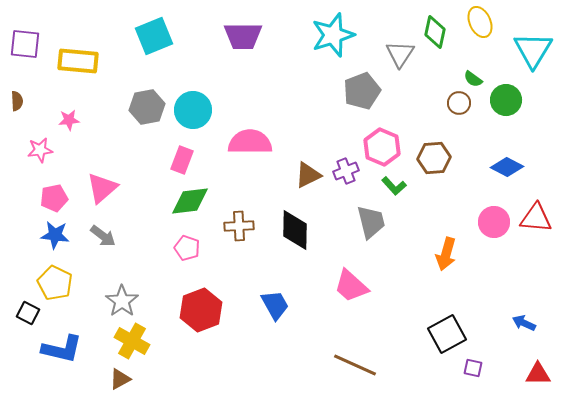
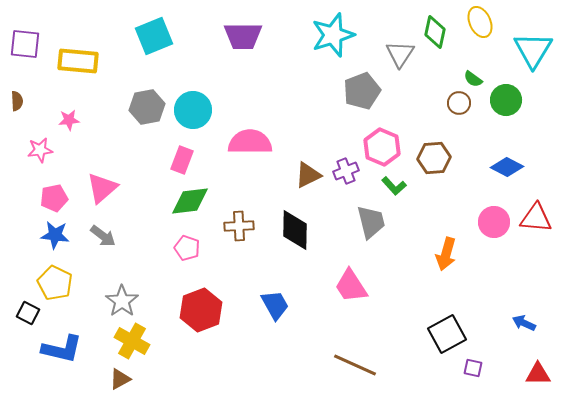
pink trapezoid at (351, 286): rotated 15 degrees clockwise
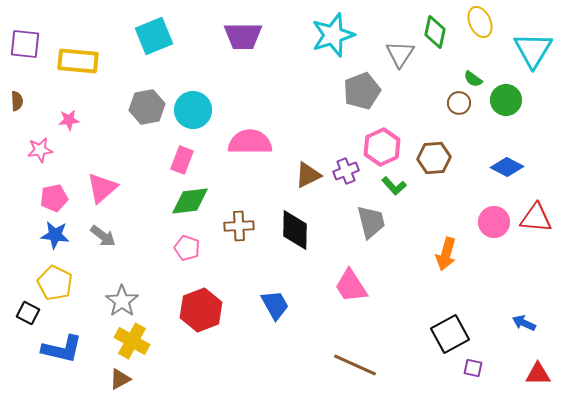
pink hexagon at (382, 147): rotated 12 degrees clockwise
black square at (447, 334): moved 3 px right
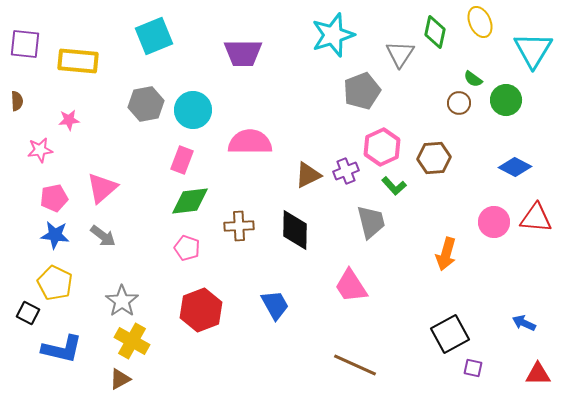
purple trapezoid at (243, 36): moved 17 px down
gray hexagon at (147, 107): moved 1 px left, 3 px up
blue diamond at (507, 167): moved 8 px right
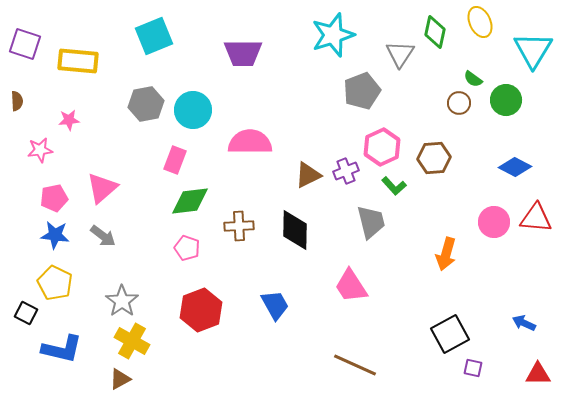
purple square at (25, 44): rotated 12 degrees clockwise
pink rectangle at (182, 160): moved 7 px left
black square at (28, 313): moved 2 px left
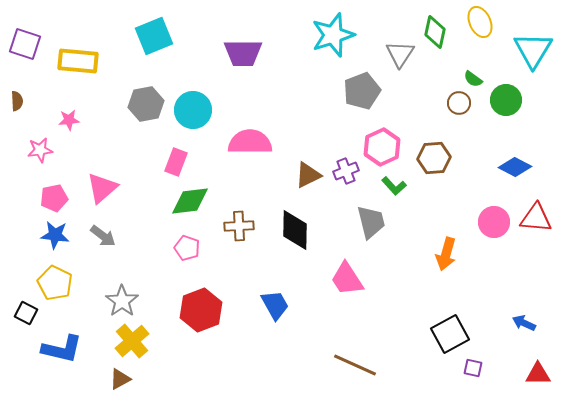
pink rectangle at (175, 160): moved 1 px right, 2 px down
pink trapezoid at (351, 286): moved 4 px left, 7 px up
yellow cross at (132, 341): rotated 20 degrees clockwise
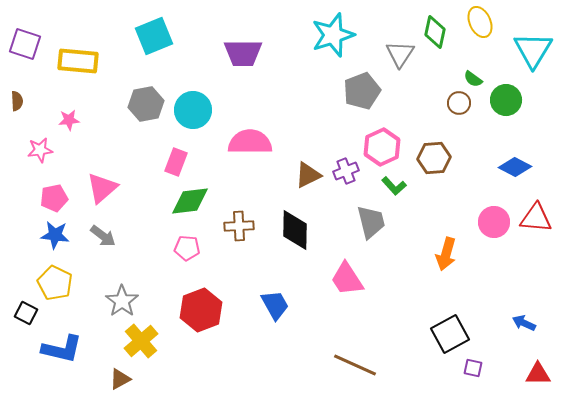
pink pentagon at (187, 248): rotated 15 degrees counterclockwise
yellow cross at (132, 341): moved 9 px right
